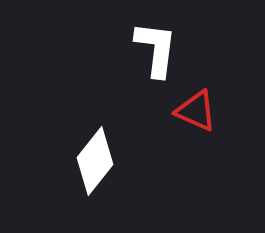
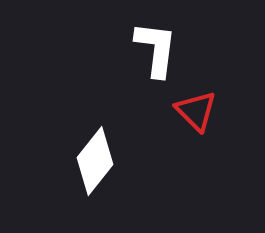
red triangle: rotated 21 degrees clockwise
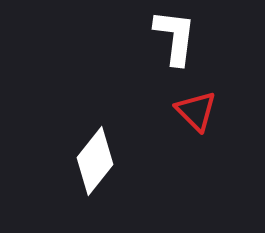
white L-shape: moved 19 px right, 12 px up
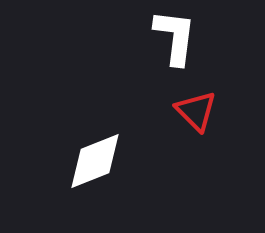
white diamond: rotated 30 degrees clockwise
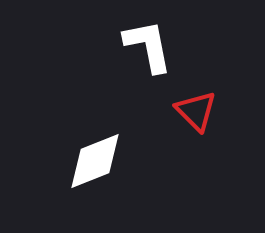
white L-shape: moved 27 px left, 9 px down; rotated 18 degrees counterclockwise
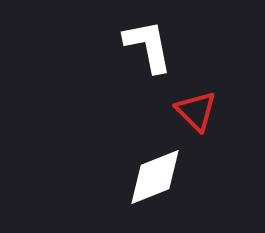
white diamond: moved 60 px right, 16 px down
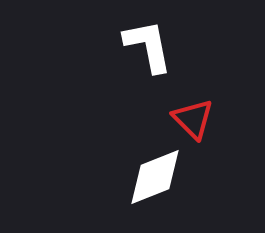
red triangle: moved 3 px left, 8 px down
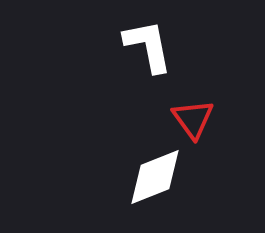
red triangle: rotated 9 degrees clockwise
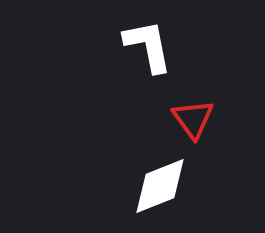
white diamond: moved 5 px right, 9 px down
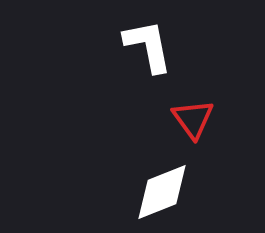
white diamond: moved 2 px right, 6 px down
